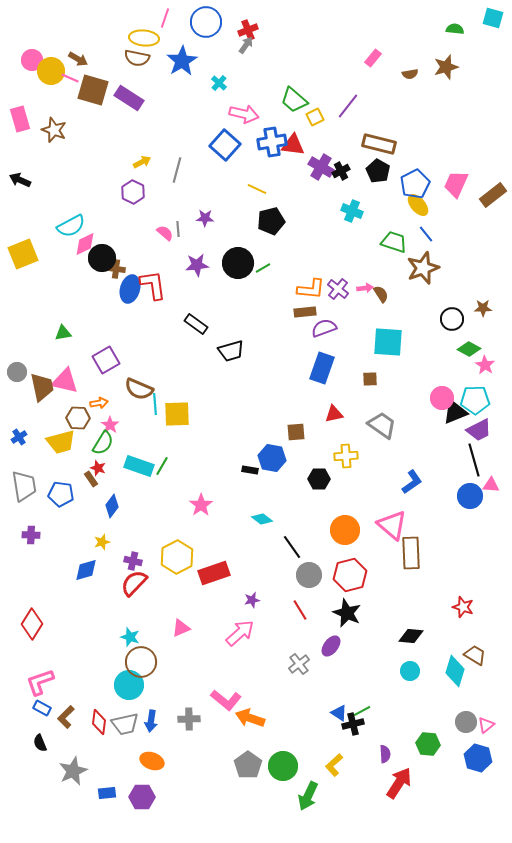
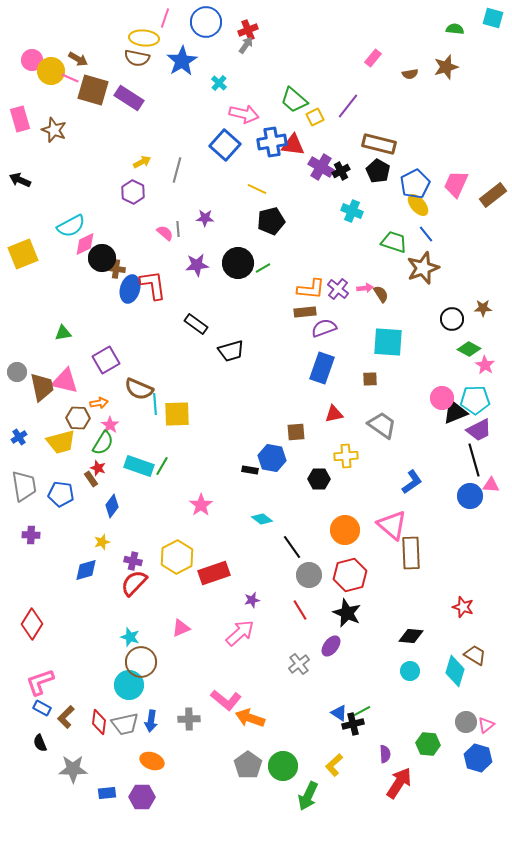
gray star at (73, 771): moved 2 px up; rotated 24 degrees clockwise
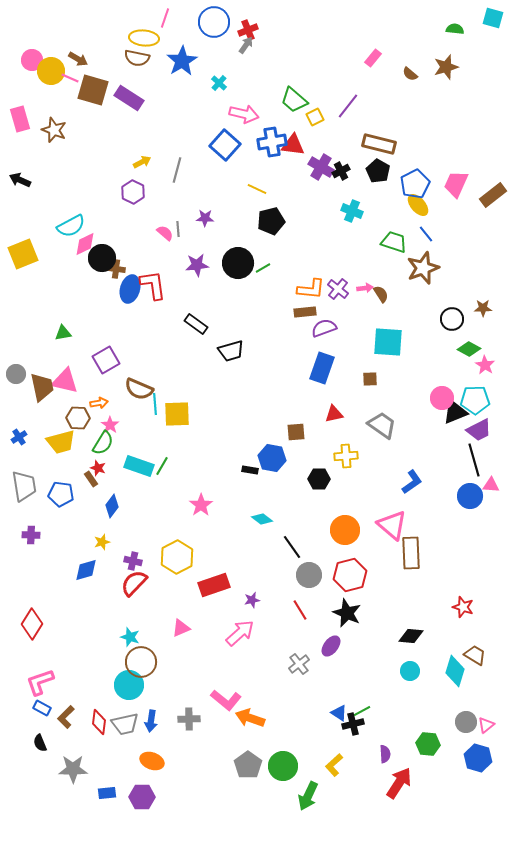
blue circle at (206, 22): moved 8 px right
brown semicircle at (410, 74): rotated 49 degrees clockwise
gray circle at (17, 372): moved 1 px left, 2 px down
red rectangle at (214, 573): moved 12 px down
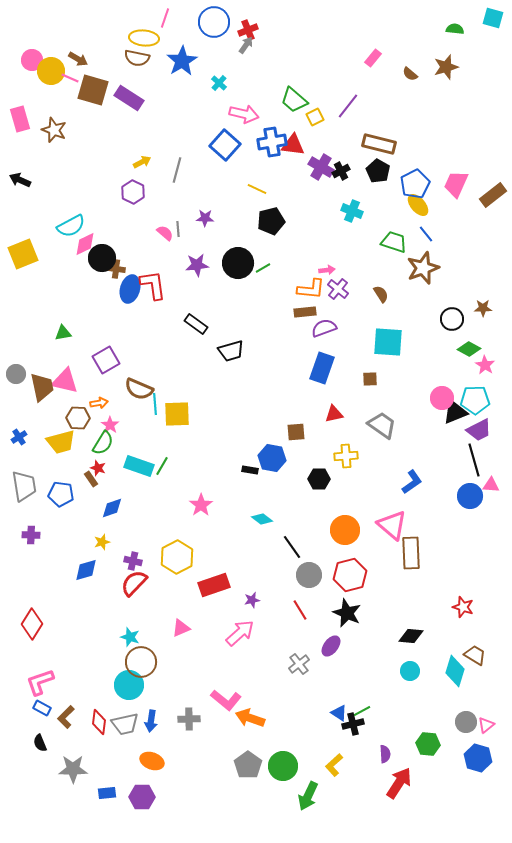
pink arrow at (365, 288): moved 38 px left, 18 px up
blue diamond at (112, 506): moved 2 px down; rotated 35 degrees clockwise
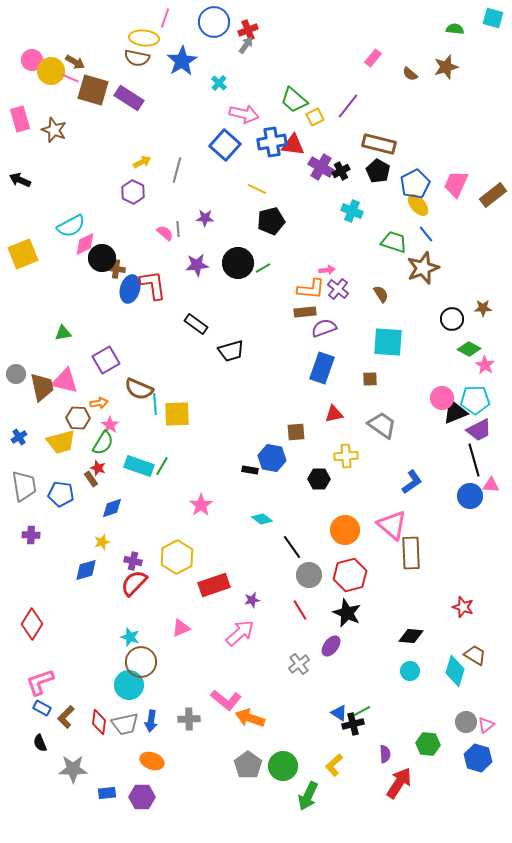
brown arrow at (78, 59): moved 3 px left, 3 px down
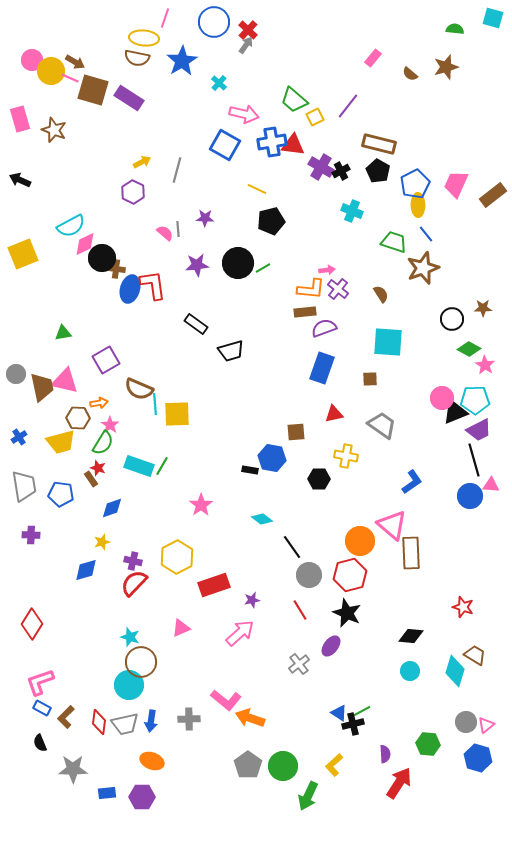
red cross at (248, 30): rotated 24 degrees counterclockwise
blue square at (225, 145): rotated 12 degrees counterclockwise
yellow ellipse at (418, 205): rotated 40 degrees clockwise
yellow cross at (346, 456): rotated 15 degrees clockwise
orange circle at (345, 530): moved 15 px right, 11 px down
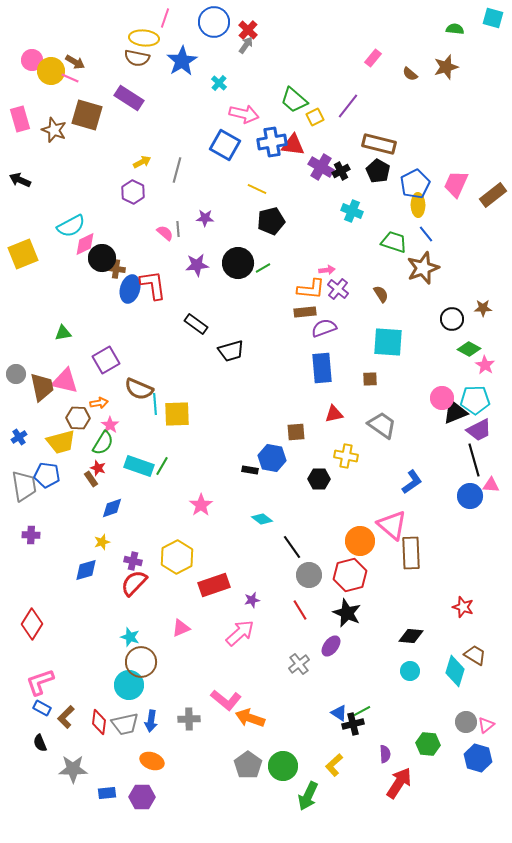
brown square at (93, 90): moved 6 px left, 25 px down
blue rectangle at (322, 368): rotated 24 degrees counterclockwise
blue pentagon at (61, 494): moved 14 px left, 19 px up
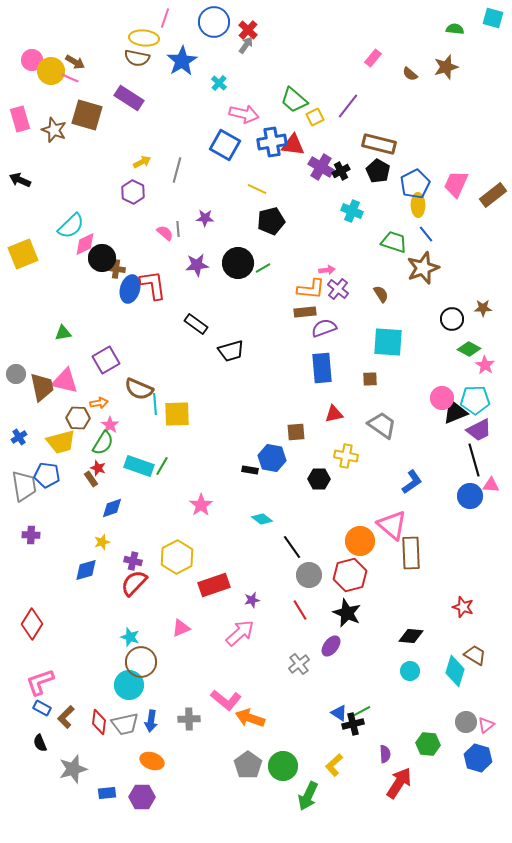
cyan semicircle at (71, 226): rotated 16 degrees counterclockwise
gray star at (73, 769): rotated 16 degrees counterclockwise
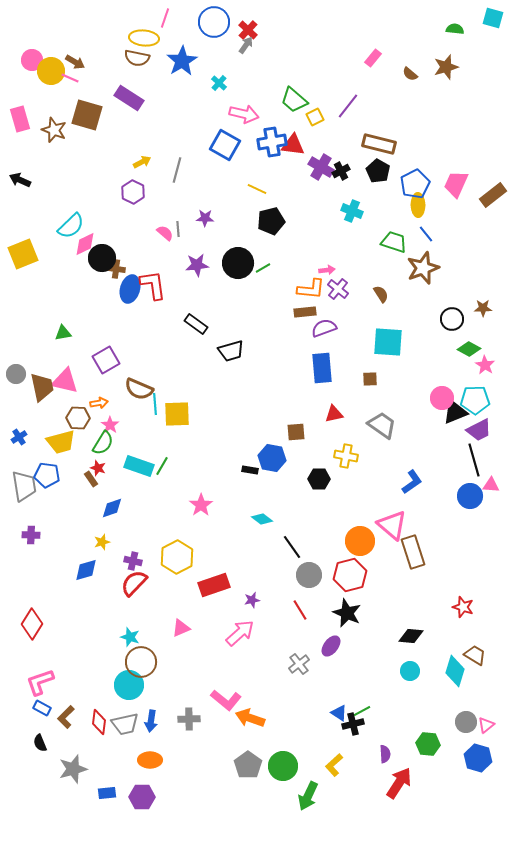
brown rectangle at (411, 553): moved 2 px right, 1 px up; rotated 16 degrees counterclockwise
orange ellipse at (152, 761): moved 2 px left, 1 px up; rotated 20 degrees counterclockwise
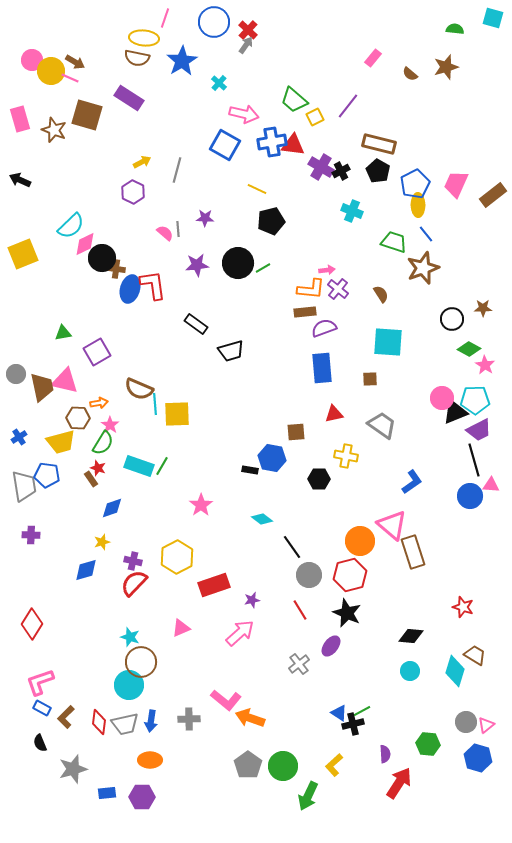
purple square at (106, 360): moved 9 px left, 8 px up
